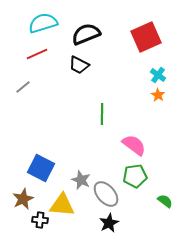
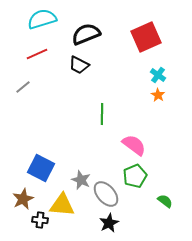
cyan semicircle: moved 1 px left, 4 px up
green pentagon: rotated 15 degrees counterclockwise
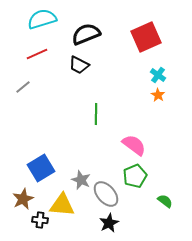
green line: moved 6 px left
blue square: rotated 32 degrees clockwise
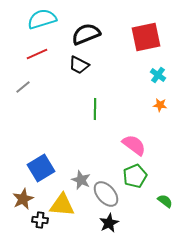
red square: rotated 12 degrees clockwise
orange star: moved 2 px right, 10 px down; rotated 24 degrees counterclockwise
green line: moved 1 px left, 5 px up
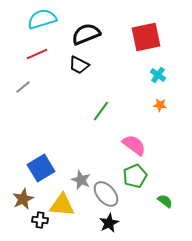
green line: moved 6 px right, 2 px down; rotated 35 degrees clockwise
